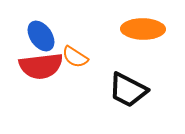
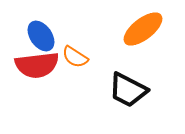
orange ellipse: rotated 39 degrees counterclockwise
red semicircle: moved 4 px left, 1 px up
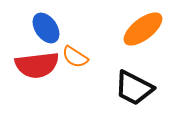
blue ellipse: moved 5 px right, 8 px up
black trapezoid: moved 6 px right, 2 px up
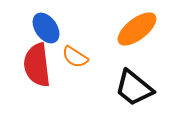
orange ellipse: moved 6 px left
red semicircle: rotated 90 degrees clockwise
black trapezoid: rotated 12 degrees clockwise
